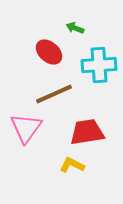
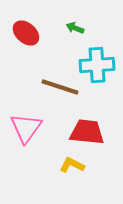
red ellipse: moved 23 px left, 19 px up
cyan cross: moved 2 px left
brown line: moved 6 px right, 7 px up; rotated 42 degrees clockwise
red trapezoid: rotated 15 degrees clockwise
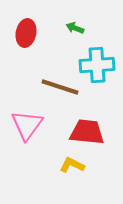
red ellipse: rotated 60 degrees clockwise
pink triangle: moved 1 px right, 3 px up
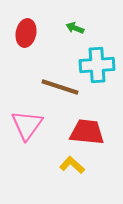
yellow L-shape: rotated 15 degrees clockwise
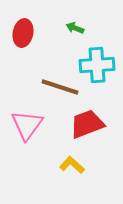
red ellipse: moved 3 px left
red trapezoid: moved 8 px up; rotated 27 degrees counterclockwise
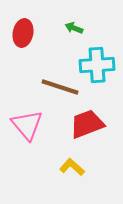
green arrow: moved 1 px left
pink triangle: rotated 16 degrees counterclockwise
yellow L-shape: moved 2 px down
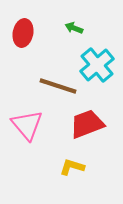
cyan cross: rotated 36 degrees counterclockwise
brown line: moved 2 px left, 1 px up
yellow L-shape: rotated 25 degrees counterclockwise
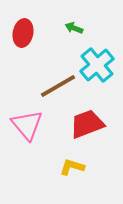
brown line: rotated 48 degrees counterclockwise
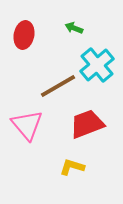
red ellipse: moved 1 px right, 2 px down
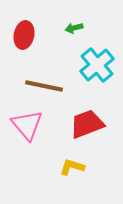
green arrow: rotated 36 degrees counterclockwise
brown line: moved 14 px left; rotated 42 degrees clockwise
